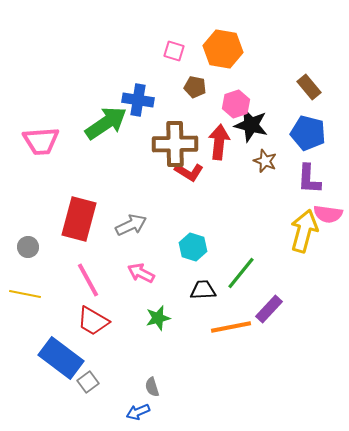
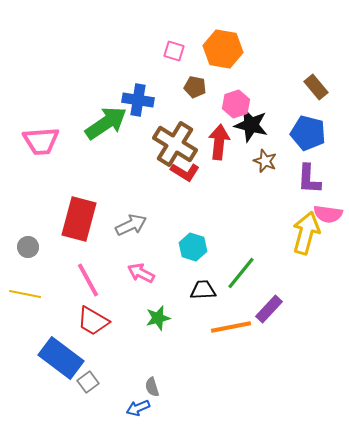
brown rectangle: moved 7 px right
brown cross: rotated 33 degrees clockwise
red L-shape: moved 4 px left
yellow arrow: moved 2 px right, 2 px down
blue arrow: moved 4 px up
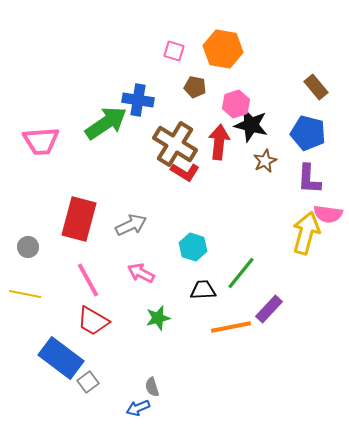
brown star: rotated 25 degrees clockwise
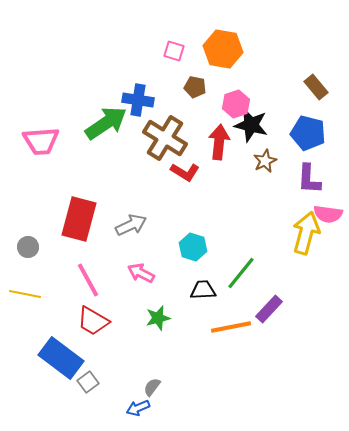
brown cross: moved 10 px left, 6 px up
gray semicircle: rotated 54 degrees clockwise
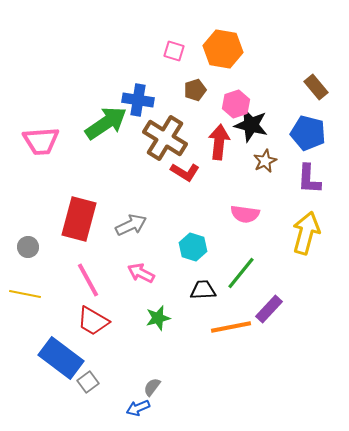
brown pentagon: moved 3 px down; rotated 30 degrees counterclockwise
pink semicircle: moved 83 px left
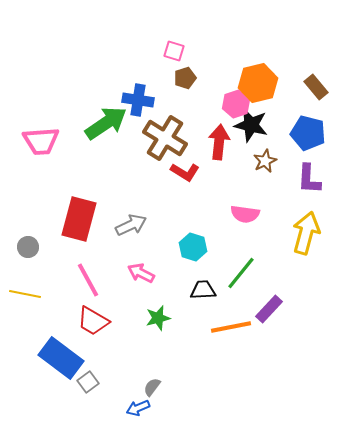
orange hexagon: moved 35 px right, 34 px down; rotated 24 degrees counterclockwise
brown pentagon: moved 10 px left, 12 px up
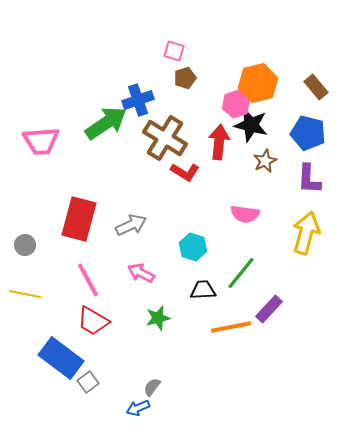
blue cross: rotated 28 degrees counterclockwise
gray circle: moved 3 px left, 2 px up
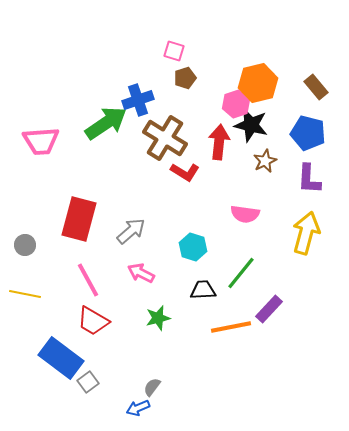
gray arrow: moved 6 px down; rotated 16 degrees counterclockwise
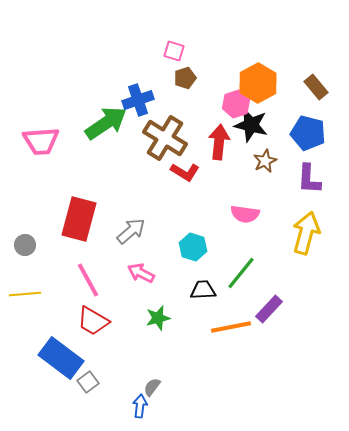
orange hexagon: rotated 15 degrees counterclockwise
yellow line: rotated 16 degrees counterclockwise
blue arrow: moved 2 px right, 2 px up; rotated 120 degrees clockwise
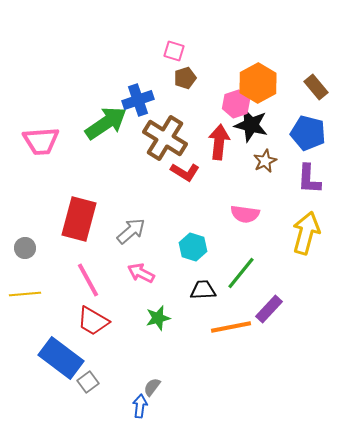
gray circle: moved 3 px down
